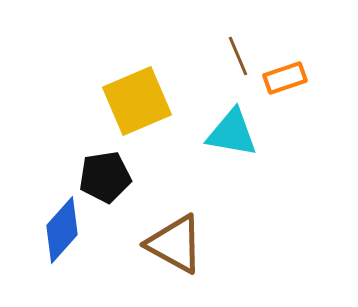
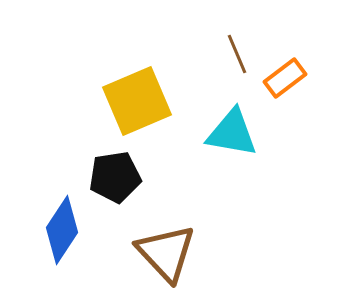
brown line: moved 1 px left, 2 px up
orange rectangle: rotated 18 degrees counterclockwise
black pentagon: moved 10 px right
blue diamond: rotated 8 degrees counterclockwise
brown triangle: moved 9 px left, 9 px down; rotated 18 degrees clockwise
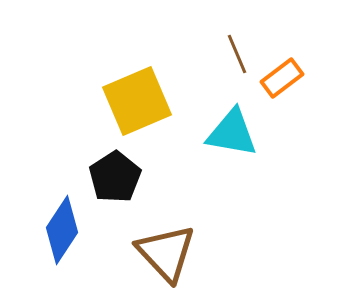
orange rectangle: moved 3 px left
black pentagon: rotated 24 degrees counterclockwise
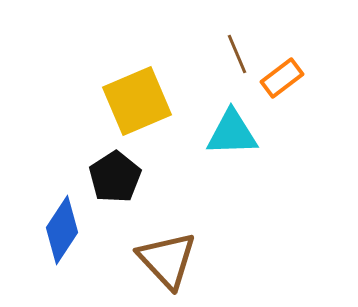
cyan triangle: rotated 12 degrees counterclockwise
brown triangle: moved 1 px right, 7 px down
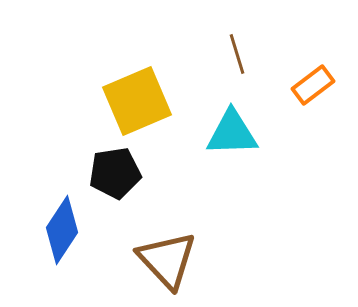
brown line: rotated 6 degrees clockwise
orange rectangle: moved 31 px right, 7 px down
black pentagon: moved 4 px up; rotated 24 degrees clockwise
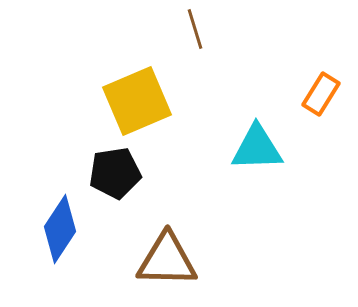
brown line: moved 42 px left, 25 px up
orange rectangle: moved 8 px right, 9 px down; rotated 21 degrees counterclockwise
cyan triangle: moved 25 px right, 15 px down
blue diamond: moved 2 px left, 1 px up
brown triangle: rotated 46 degrees counterclockwise
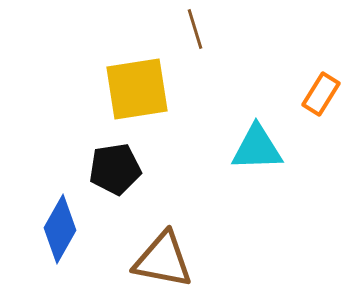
yellow square: moved 12 px up; rotated 14 degrees clockwise
black pentagon: moved 4 px up
blue diamond: rotated 4 degrees counterclockwise
brown triangle: moved 4 px left; rotated 10 degrees clockwise
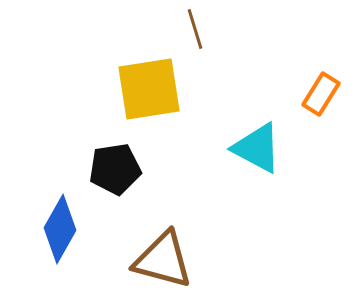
yellow square: moved 12 px right
cyan triangle: rotated 30 degrees clockwise
brown triangle: rotated 4 degrees clockwise
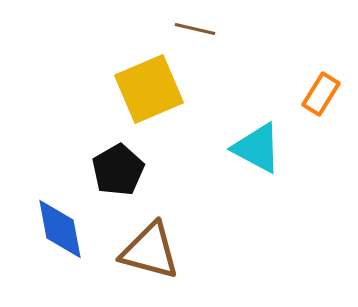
brown line: rotated 60 degrees counterclockwise
yellow square: rotated 14 degrees counterclockwise
black pentagon: moved 3 px right, 1 px down; rotated 21 degrees counterclockwise
blue diamond: rotated 40 degrees counterclockwise
brown triangle: moved 13 px left, 9 px up
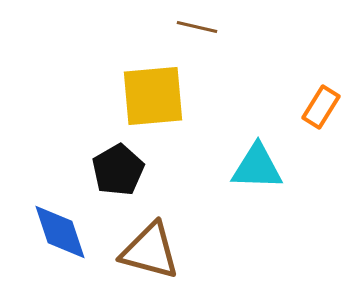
brown line: moved 2 px right, 2 px up
yellow square: moved 4 px right, 7 px down; rotated 18 degrees clockwise
orange rectangle: moved 13 px down
cyan triangle: moved 19 px down; rotated 26 degrees counterclockwise
blue diamond: moved 3 px down; rotated 8 degrees counterclockwise
